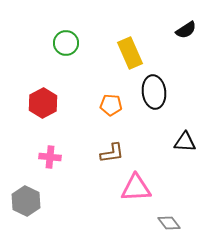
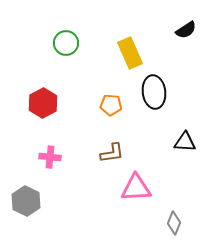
gray diamond: moved 5 px right; rotated 60 degrees clockwise
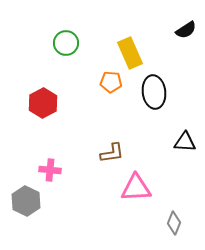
orange pentagon: moved 23 px up
pink cross: moved 13 px down
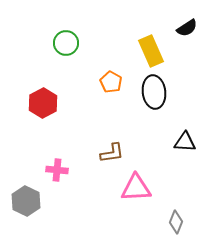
black semicircle: moved 1 px right, 2 px up
yellow rectangle: moved 21 px right, 2 px up
orange pentagon: rotated 25 degrees clockwise
pink cross: moved 7 px right
gray diamond: moved 2 px right, 1 px up
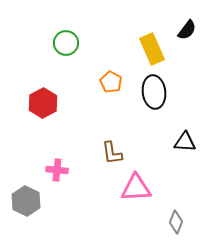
black semicircle: moved 2 px down; rotated 20 degrees counterclockwise
yellow rectangle: moved 1 px right, 2 px up
brown L-shape: rotated 90 degrees clockwise
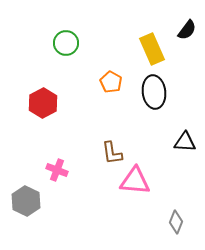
pink cross: rotated 15 degrees clockwise
pink triangle: moved 1 px left, 7 px up; rotated 8 degrees clockwise
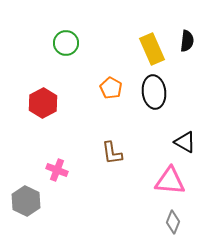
black semicircle: moved 11 px down; rotated 30 degrees counterclockwise
orange pentagon: moved 6 px down
black triangle: rotated 25 degrees clockwise
pink triangle: moved 35 px right
gray diamond: moved 3 px left
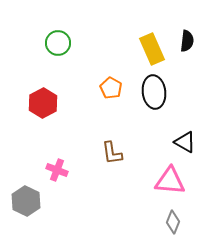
green circle: moved 8 px left
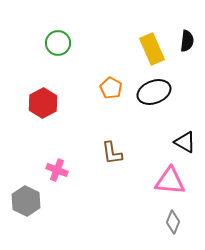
black ellipse: rotated 76 degrees clockwise
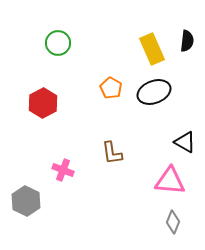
pink cross: moved 6 px right
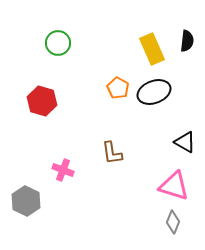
orange pentagon: moved 7 px right
red hexagon: moved 1 px left, 2 px up; rotated 16 degrees counterclockwise
pink triangle: moved 4 px right, 5 px down; rotated 12 degrees clockwise
